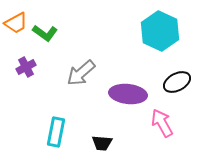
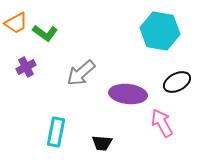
cyan hexagon: rotated 15 degrees counterclockwise
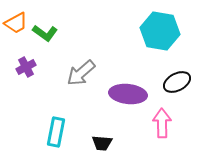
pink arrow: rotated 28 degrees clockwise
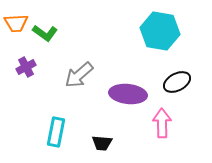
orange trapezoid: rotated 25 degrees clockwise
gray arrow: moved 2 px left, 2 px down
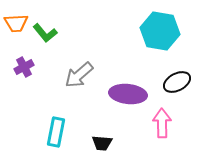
green L-shape: rotated 15 degrees clockwise
purple cross: moved 2 px left
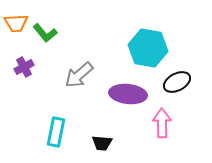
cyan hexagon: moved 12 px left, 17 px down
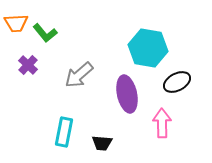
purple cross: moved 4 px right, 2 px up; rotated 18 degrees counterclockwise
purple ellipse: moved 1 px left; rotated 72 degrees clockwise
cyan rectangle: moved 8 px right
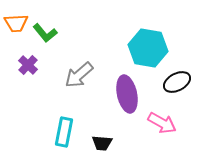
pink arrow: rotated 120 degrees clockwise
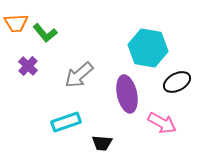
purple cross: moved 1 px down
cyan rectangle: moved 2 px right, 10 px up; rotated 60 degrees clockwise
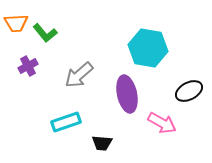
purple cross: rotated 18 degrees clockwise
black ellipse: moved 12 px right, 9 px down
